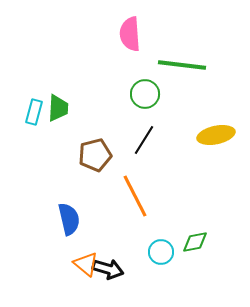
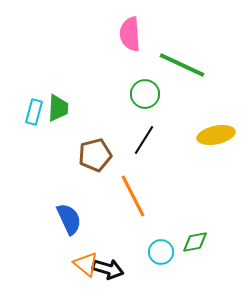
green line: rotated 18 degrees clockwise
orange line: moved 2 px left
blue semicircle: rotated 12 degrees counterclockwise
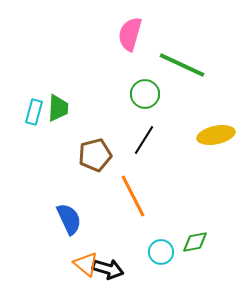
pink semicircle: rotated 20 degrees clockwise
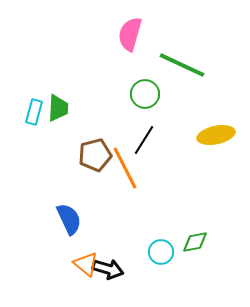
orange line: moved 8 px left, 28 px up
